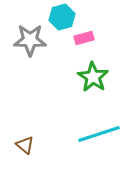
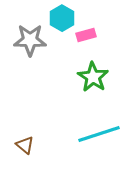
cyan hexagon: moved 1 px down; rotated 15 degrees counterclockwise
pink rectangle: moved 2 px right, 3 px up
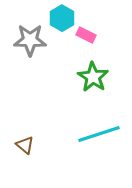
pink rectangle: rotated 42 degrees clockwise
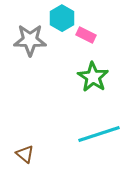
brown triangle: moved 9 px down
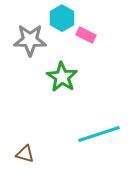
green star: moved 31 px left
brown triangle: rotated 24 degrees counterclockwise
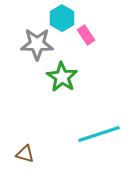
pink rectangle: rotated 30 degrees clockwise
gray star: moved 7 px right, 4 px down
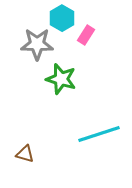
pink rectangle: rotated 66 degrees clockwise
green star: moved 1 px left, 2 px down; rotated 16 degrees counterclockwise
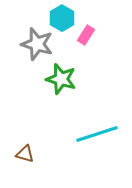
gray star: rotated 16 degrees clockwise
cyan line: moved 2 px left
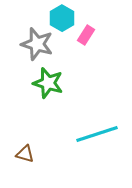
green star: moved 13 px left, 4 px down
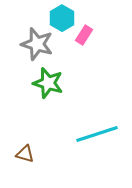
pink rectangle: moved 2 px left
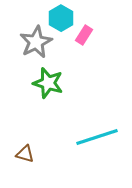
cyan hexagon: moved 1 px left
gray star: moved 1 px left, 2 px up; rotated 28 degrees clockwise
cyan line: moved 3 px down
